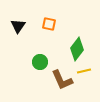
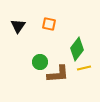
yellow line: moved 3 px up
brown L-shape: moved 4 px left, 6 px up; rotated 70 degrees counterclockwise
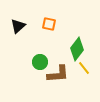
black triangle: rotated 14 degrees clockwise
yellow line: rotated 64 degrees clockwise
